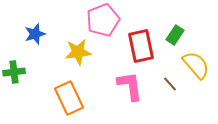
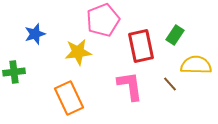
yellow semicircle: rotated 48 degrees counterclockwise
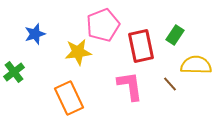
pink pentagon: moved 5 px down
green cross: rotated 30 degrees counterclockwise
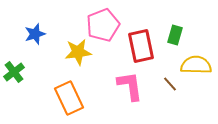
green rectangle: rotated 18 degrees counterclockwise
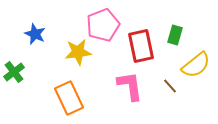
blue star: rotated 30 degrees counterclockwise
yellow semicircle: rotated 140 degrees clockwise
brown line: moved 2 px down
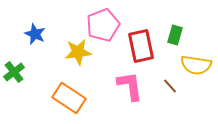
yellow semicircle: rotated 48 degrees clockwise
orange rectangle: rotated 32 degrees counterclockwise
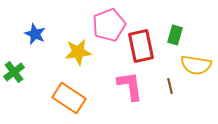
pink pentagon: moved 6 px right
brown line: rotated 28 degrees clockwise
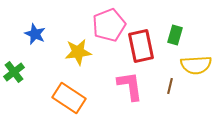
yellow semicircle: rotated 12 degrees counterclockwise
brown line: rotated 28 degrees clockwise
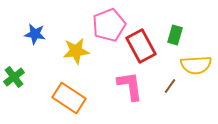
blue star: rotated 15 degrees counterclockwise
red rectangle: rotated 16 degrees counterclockwise
yellow star: moved 2 px left, 1 px up
green cross: moved 5 px down
brown line: rotated 21 degrees clockwise
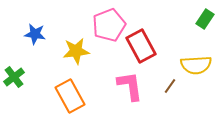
green rectangle: moved 30 px right, 16 px up; rotated 18 degrees clockwise
orange rectangle: moved 1 px right, 2 px up; rotated 28 degrees clockwise
